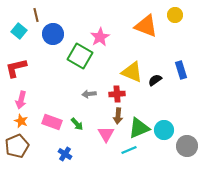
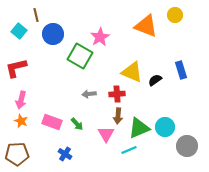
cyan circle: moved 1 px right, 3 px up
brown pentagon: moved 8 px down; rotated 20 degrees clockwise
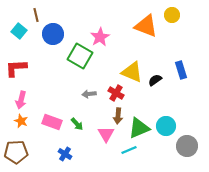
yellow circle: moved 3 px left
red L-shape: rotated 10 degrees clockwise
red cross: moved 1 px left, 1 px up; rotated 35 degrees clockwise
cyan circle: moved 1 px right, 1 px up
brown pentagon: moved 1 px left, 2 px up
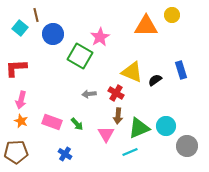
orange triangle: rotated 20 degrees counterclockwise
cyan square: moved 1 px right, 3 px up
cyan line: moved 1 px right, 2 px down
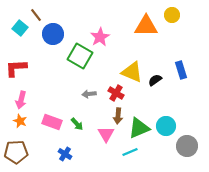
brown line: rotated 24 degrees counterclockwise
orange star: moved 1 px left
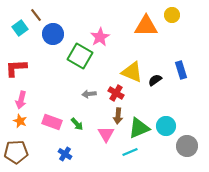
cyan square: rotated 14 degrees clockwise
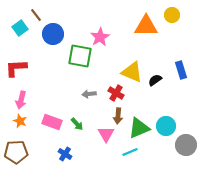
green square: rotated 20 degrees counterclockwise
gray circle: moved 1 px left, 1 px up
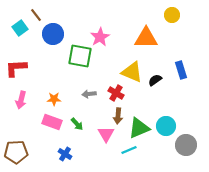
orange triangle: moved 12 px down
orange star: moved 34 px right, 22 px up; rotated 24 degrees counterclockwise
cyan line: moved 1 px left, 2 px up
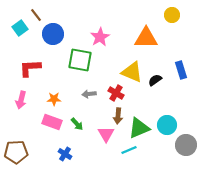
green square: moved 4 px down
red L-shape: moved 14 px right
cyan circle: moved 1 px right, 1 px up
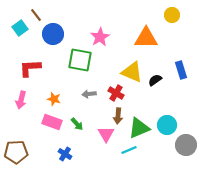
orange star: rotated 16 degrees clockwise
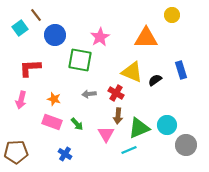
blue circle: moved 2 px right, 1 px down
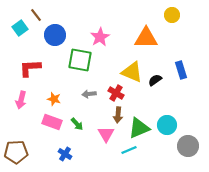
brown arrow: moved 1 px up
gray circle: moved 2 px right, 1 px down
